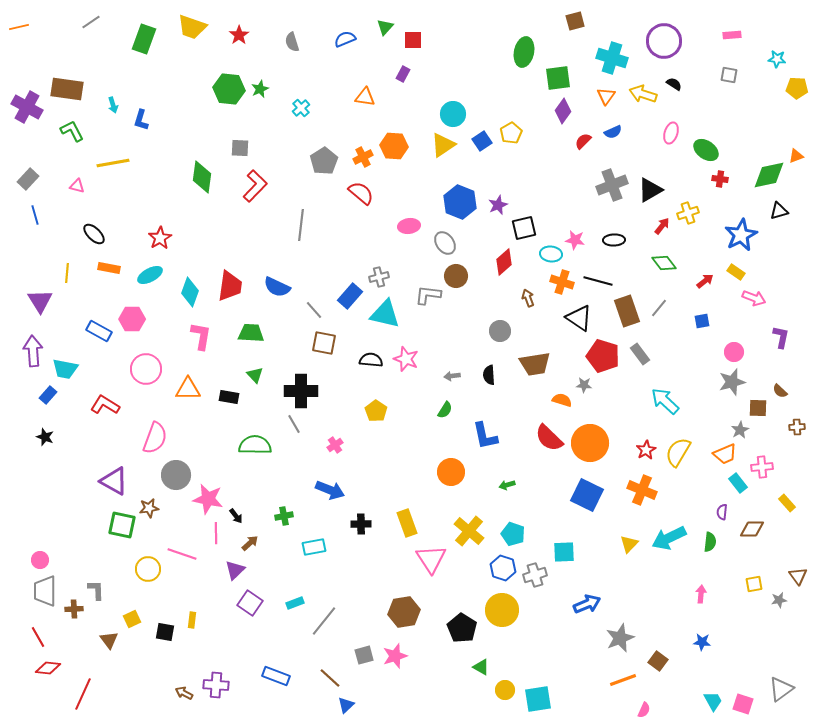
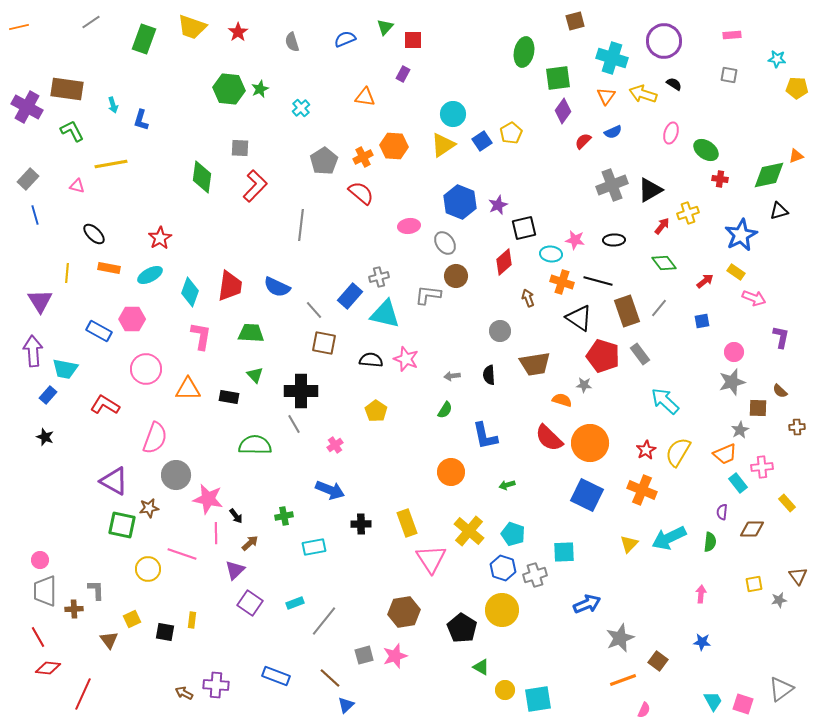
red star at (239, 35): moved 1 px left, 3 px up
yellow line at (113, 163): moved 2 px left, 1 px down
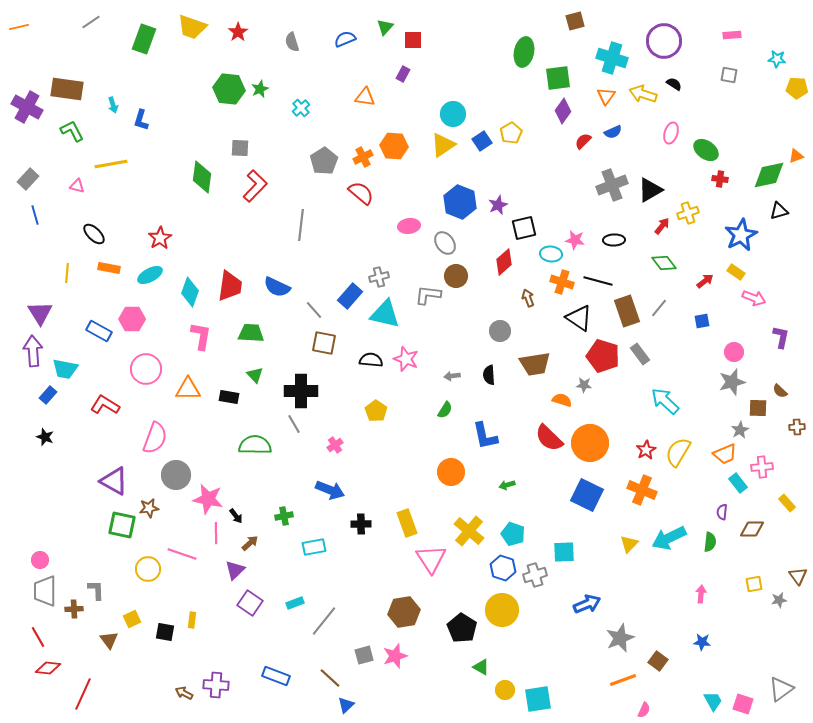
purple triangle at (40, 301): moved 12 px down
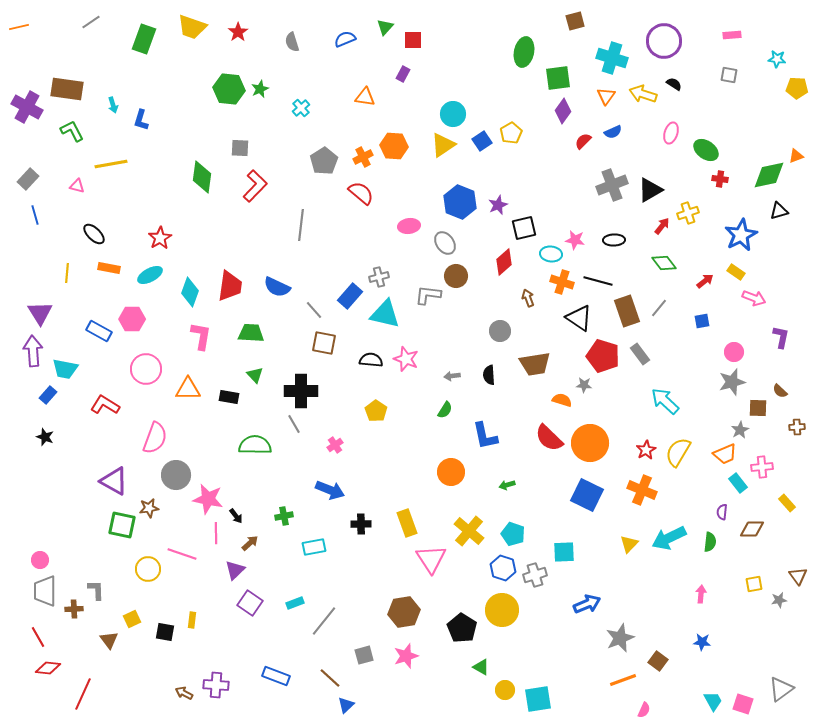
pink star at (395, 656): moved 11 px right
